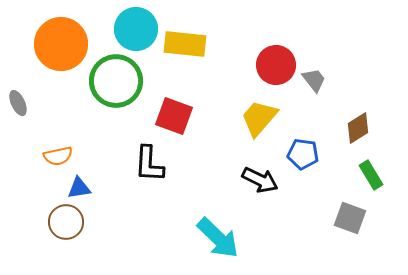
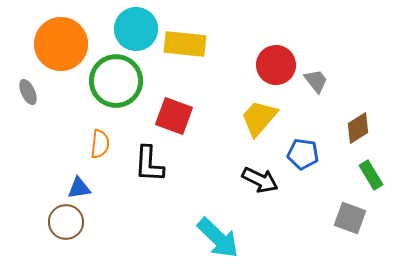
gray trapezoid: moved 2 px right, 1 px down
gray ellipse: moved 10 px right, 11 px up
orange semicircle: moved 42 px right, 12 px up; rotated 72 degrees counterclockwise
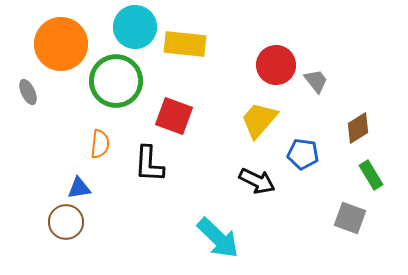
cyan circle: moved 1 px left, 2 px up
yellow trapezoid: moved 2 px down
black arrow: moved 3 px left, 1 px down
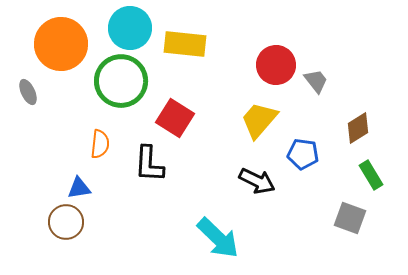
cyan circle: moved 5 px left, 1 px down
green circle: moved 5 px right
red square: moved 1 px right, 2 px down; rotated 12 degrees clockwise
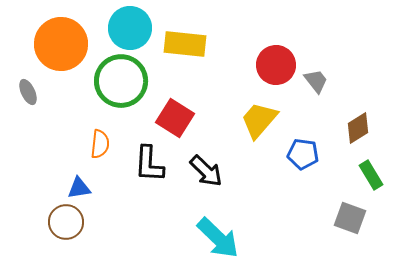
black arrow: moved 51 px left, 10 px up; rotated 18 degrees clockwise
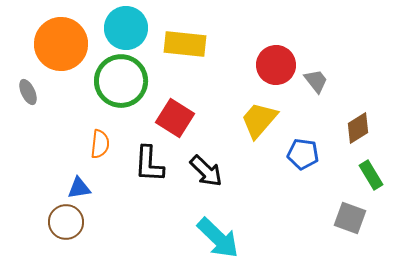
cyan circle: moved 4 px left
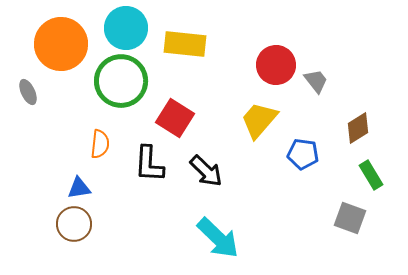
brown circle: moved 8 px right, 2 px down
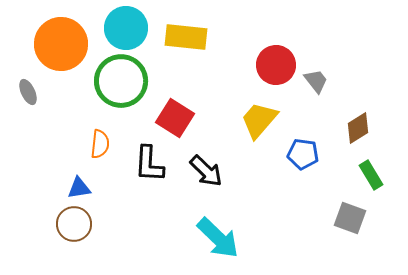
yellow rectangle: moved 1 px right, 7 px up
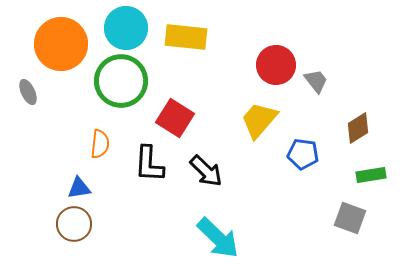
green rectangle: rotated 68 degrees counterclockwise
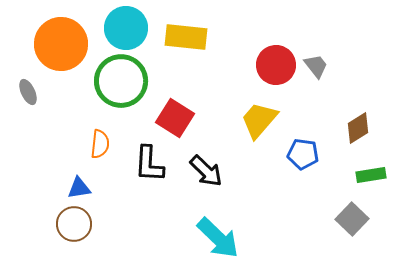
gray trapezoid: moved 15 px up
gray square: moved 2 px right, 1 px down; rotated 24 degrees clockwise
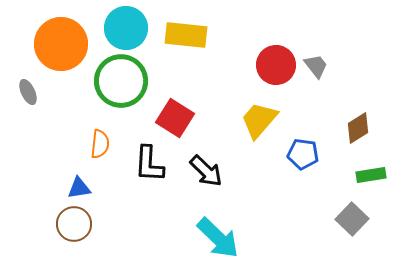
yellow rectangle: moved 2 px up
